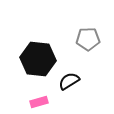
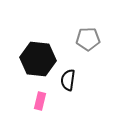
black semicircle: moved 1 px left, 1 px up; rotated 50 degrees counterclockwise
pink rectangle: moved 1 px right, 1 px up; rotated 60 degrees counterclockwise
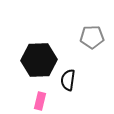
gray pentagon: moved 4 px right, 2 px up
black hexagon: moved 1 px right, 1 px down; rotated 8 degrees counterclockwise
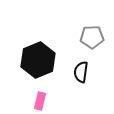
black hexagon: moved 1 px left; rotated 20 degrees counterclockwise
black semicircle: moved 13 px right, 8 px up
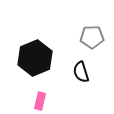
black hexagon: moved 3 px left, 2 px up
black semicircle: rotated 25 degrees counterclockwise
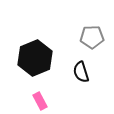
pink rectangle: rotated 42 degrees counterclockwise
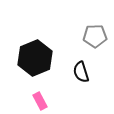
gray pentagon: moved 3 px right, 1 px up
